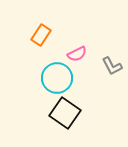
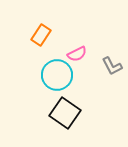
cyan circle: moved 3 px up
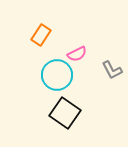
gray L-shape: moved 4 px down
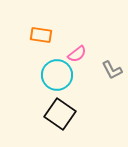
orange rectangle: rotated 65 degrees clockwise
pink semicircle: rotated 12 degrees counterclockwise
black square: moved 5 px left, 1 px down
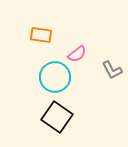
cyan circle: moved 2 px left, 2 px down
black square: moved 3 px left, 3 px down
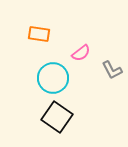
orange rectangle: moved 2 px left, 1 px up
pink semicircle: moved 4 px right, 1 px up
cyan circle: moved 2 px left, 1 px down
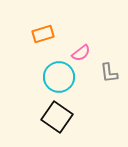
orange rectangle: moved 4 px right; rotated 25 degrees counterclockwise
gray L-shape: moved 3 px left, 3 px down; rotated 20 degrees clockwise
cyan circle: moved 6 px right, 1 px up
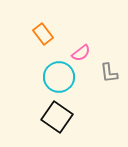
orange rectangle: rotated 70 degrees clockwise
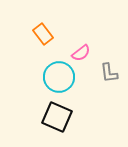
black square: rotated 12 degrees counterclockwise
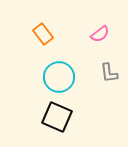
pink semicircle: moved 19 px right, 19 px up
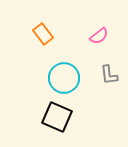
pink semicircle: moved 1 px left, 2 px down
gray L-shape: moved 2 px down
cyan circle: moved 5 px right, 1 px down
